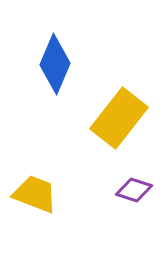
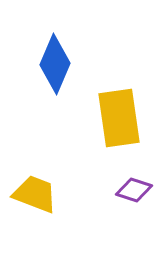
yellow rectangle: rotated 46 degrees counterclockwise
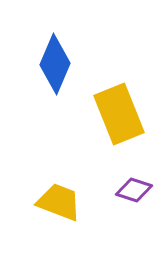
yellow rectangle: moved 4 px up; rotated 14 degrees counterclockwise
yellow trapezoid: moved 24 px right, 8 px down
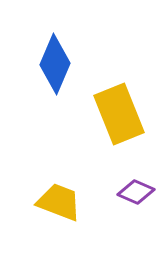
purple diamond: moved 2 px right, 2 px down; rotated 6 degrees clockwise
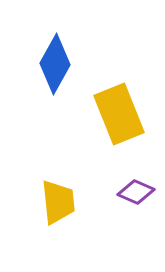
blue diamond: rotated 6 degrees clockwise
yellow trapezoid: moved 1 px left; rotated 63 degrees clockwise
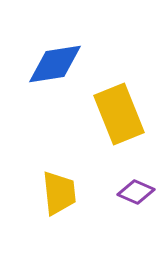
blue diamond: rotated 52 degrees clockwise
yellow trapezoid: moved 1 px right, 9 px up
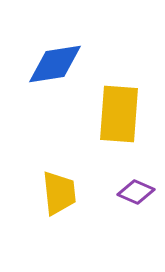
yellow rectangle: rotated 26 degrees clockwise
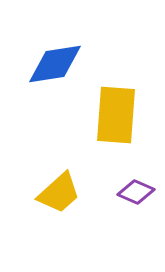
yellow rectangle: moved 3 px left, 1 px down
yellow trapezoid: rotated 54 degrees clockwise
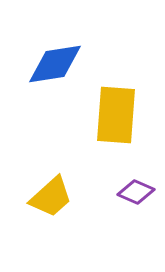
yellow trapezoid: moved 8 px left, 4 px down
